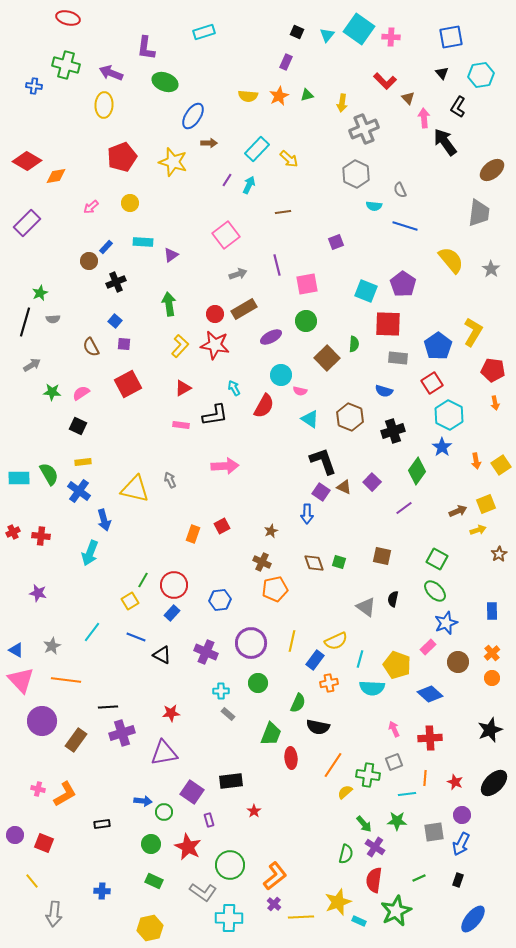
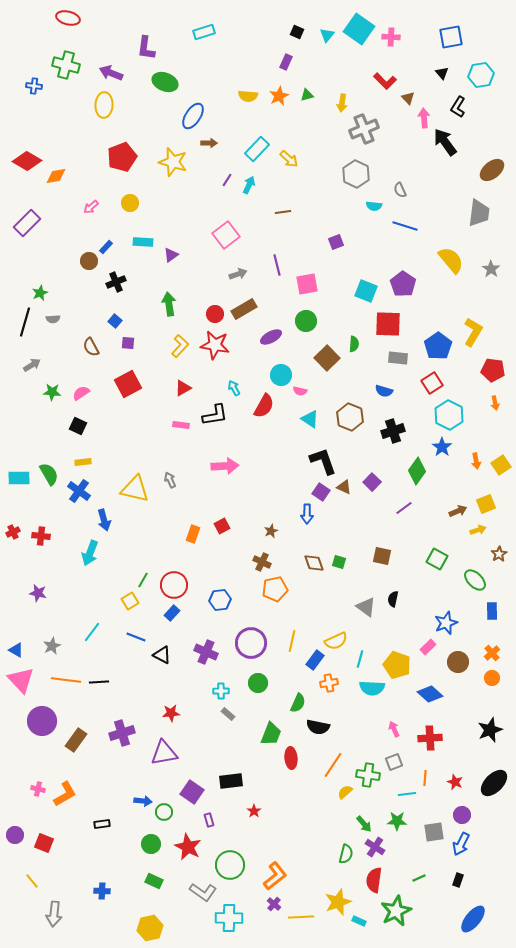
purple square at (124, 344): moved 4 px right, 1 px up
green ellipse at (435, 591): moved 40 px right, 11 px up
black line at (108, 707): moved 9 px left, 25 px up
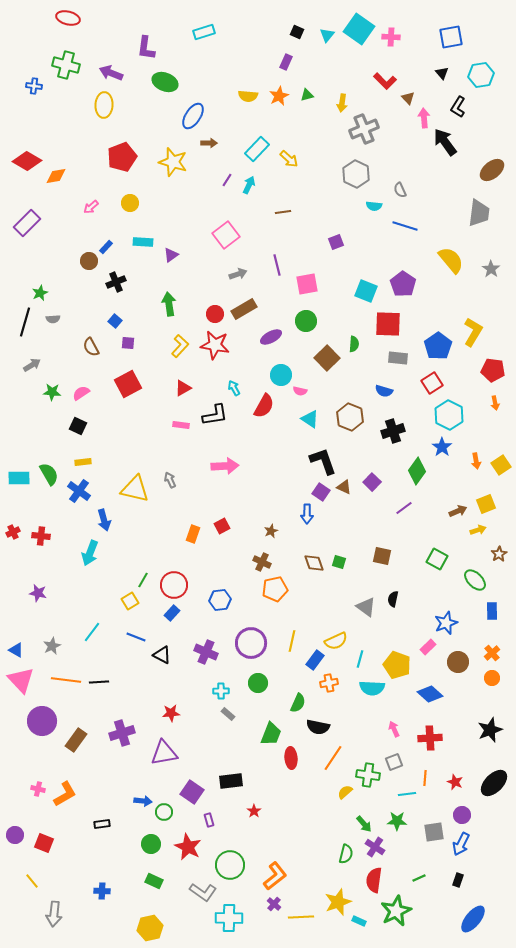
orange line at (333, 765): moved 7 px up
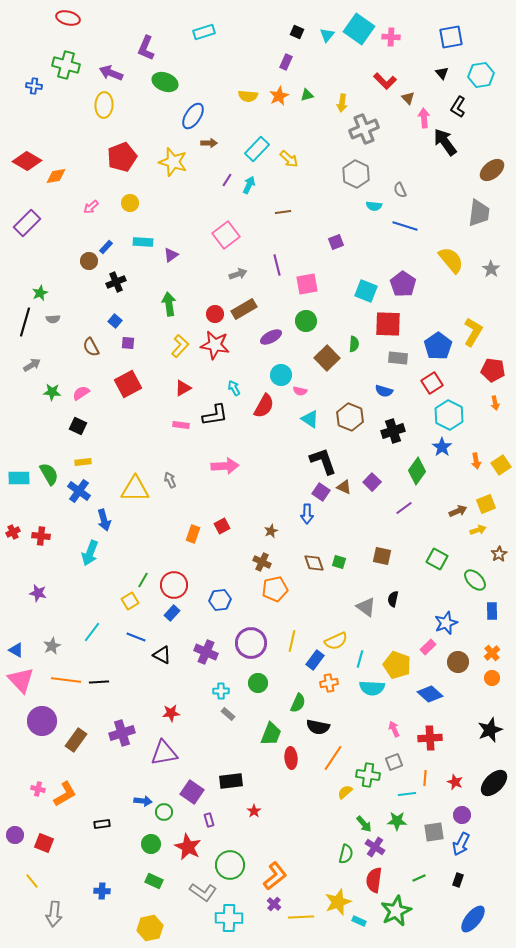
purple L-shape at (146, 48): rotated 15 degrees clockwise
yellow triangle at (135, 489): rotated 12 degrees counterclockwise
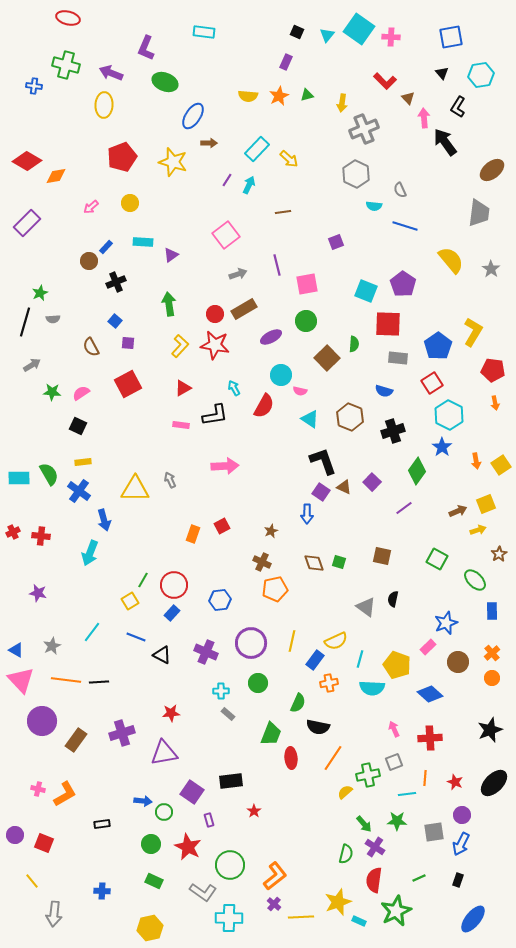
cyan rectangle at (204, 32): rotated 25 degrees clockwise
green cross at (368, 775): rotated 20 degrees counterclockwise
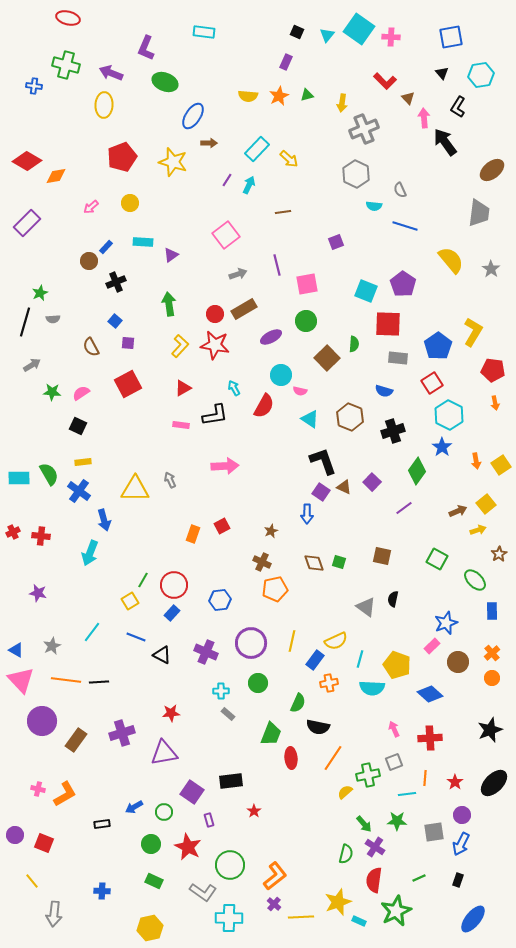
yellow square at (486, 504): rotated 18 degrees counterclockwise
pink rectangle at (428, 647): moved 4 px right, 1 px up
red star at (455, 782): rotated 14 degrees clockwise
blue arrow at (143, 801): moved 9 px left, 6 px down; rotated 144 degrees clockwise
